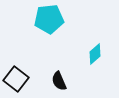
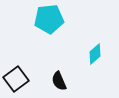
black square: rotated 15 degrees clockwise
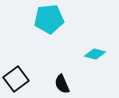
cyan diamond: rotated 55 degrees clockwise
black semicircle: moved 3 px right, 3 px down
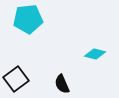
cyan pentagon: moved 21 px left
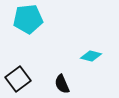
cyan diamond: moved 4 px left, 2 px down
black square: moved 2 px right
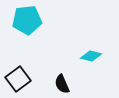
cyan pentagon: moved 1 px left, 1 px down
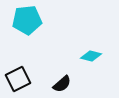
black square: rotated 10 degrees clockwise
black semicircle: rotated 108 degrees counterclockwise
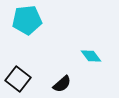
cyan diamond: rotated 40 degrees clockwise
black square: rotated 25 degrees counterclockwise
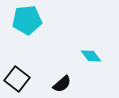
black square: moved 1 px left
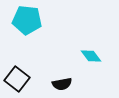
cyan pentagon: rotated 12 degrees clockwise
black semicircle: rotated 30 degrees clockwise
